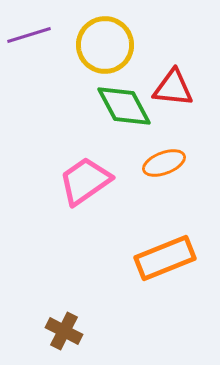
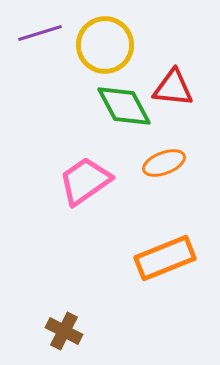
purple line: moved 11 px right, 2 px up
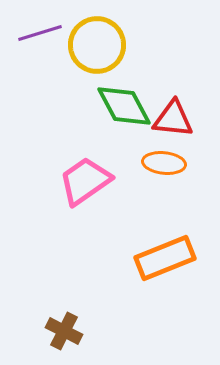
yellow circle: moved 8 px left
red triangle: moved 31 px down
orange ellipse: rotated 27 degrees clockwise
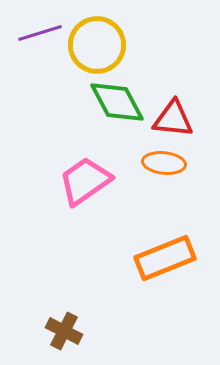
green diamond: moved 7 px left, 4 px up
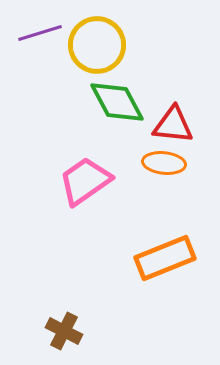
red triangle: moved 6 px down
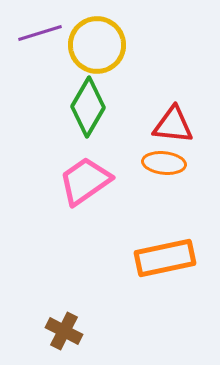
green diamond: moved 29 px left, 5 px down; rotated 58 degrees clockwise
orange rectangle: rotated 10 degrees clockwise
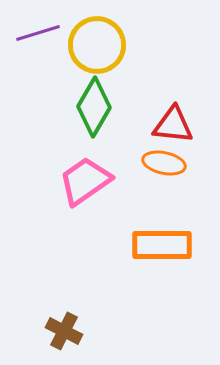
purple line: moved 2 px left
green diamond: moved 6 px right
orange ellipse: rotated 6 degrees clockwise
orange rectangle: moved 3 px left, 13 px up; rotated 12 degrees clockwise
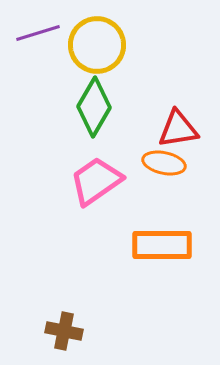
red triangle: moved 5 px right, 4 px down; rotated 15 degrees counterclockwise
pink trapezoid: moved 11 px right
brown cross: rotated 15 degrees counterclockwise
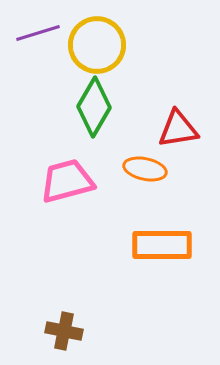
orange ellipse: moved 19 px left, 6 px down
pink trapezoid: moved 29 px left; rotated 20 degrees clockwise
